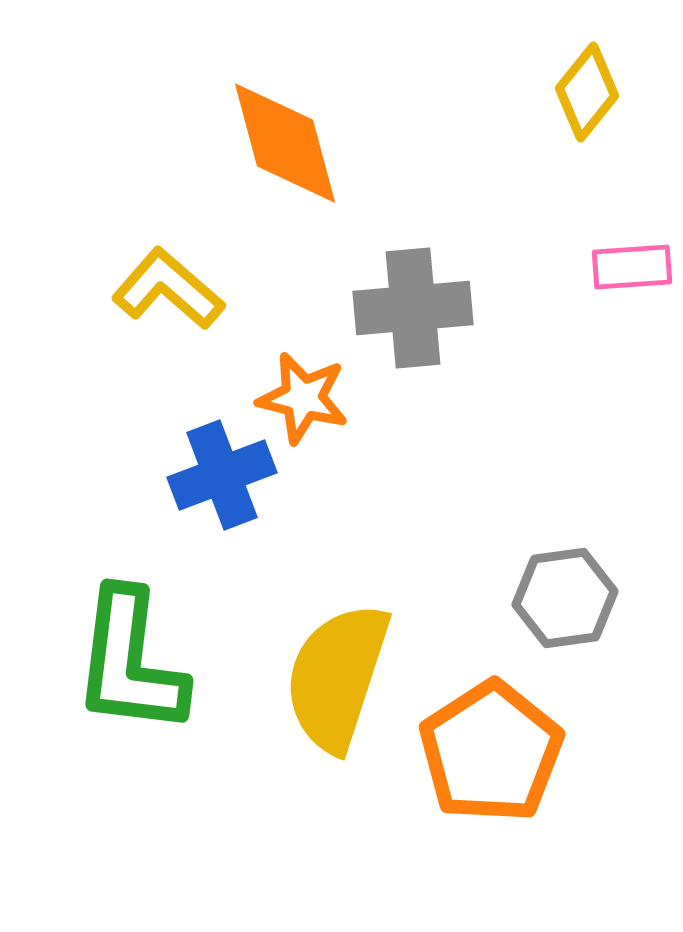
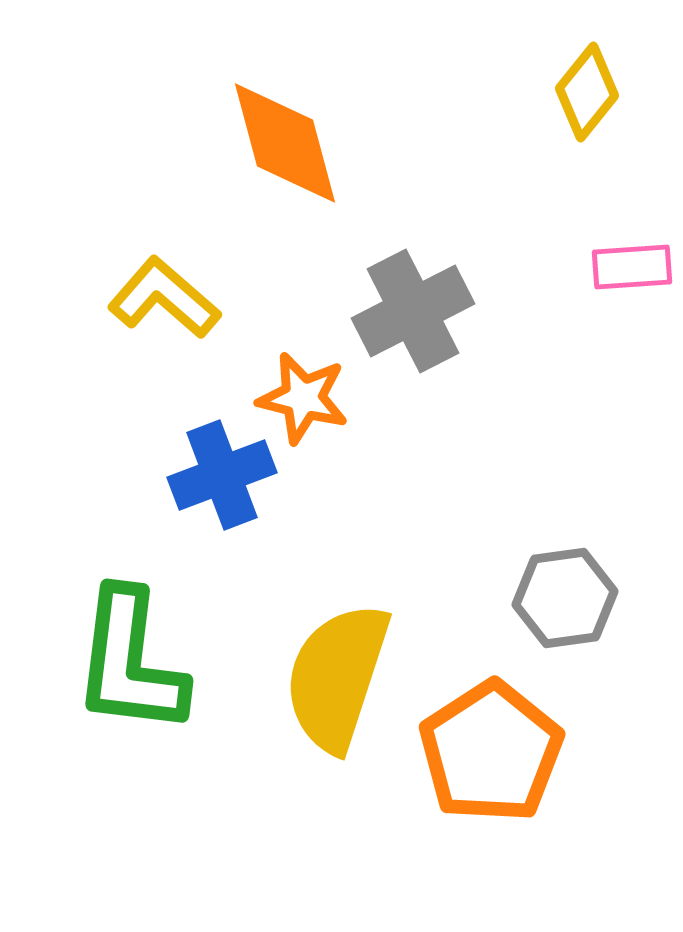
yellow L-shape: moved 4 px left, 9 px down
gray cross: moved 3 px down; rotated 22 degrees counterclockwise
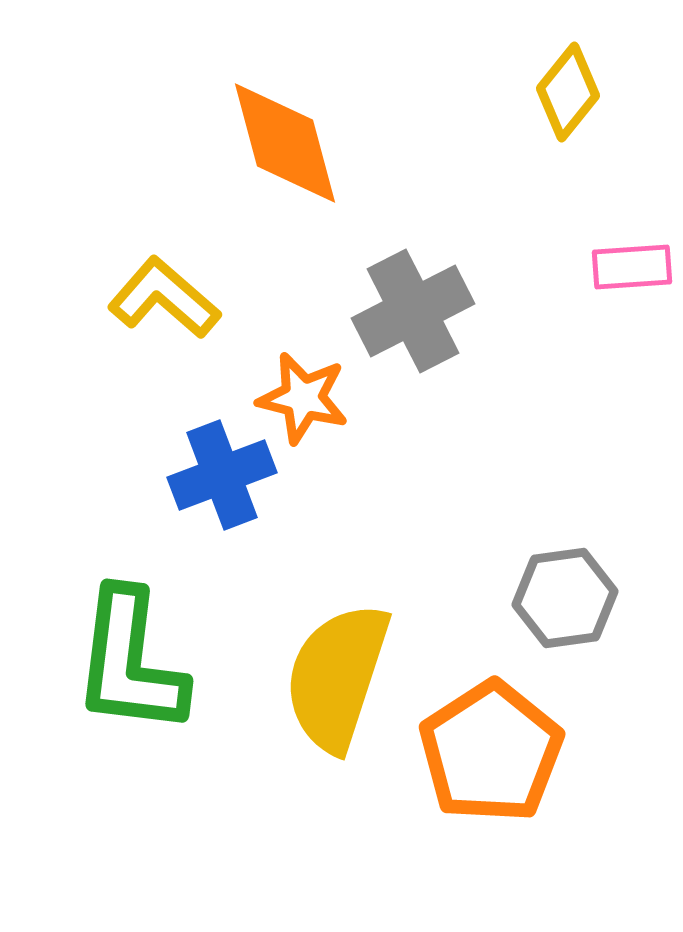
yellow diamond: moved 19 px left
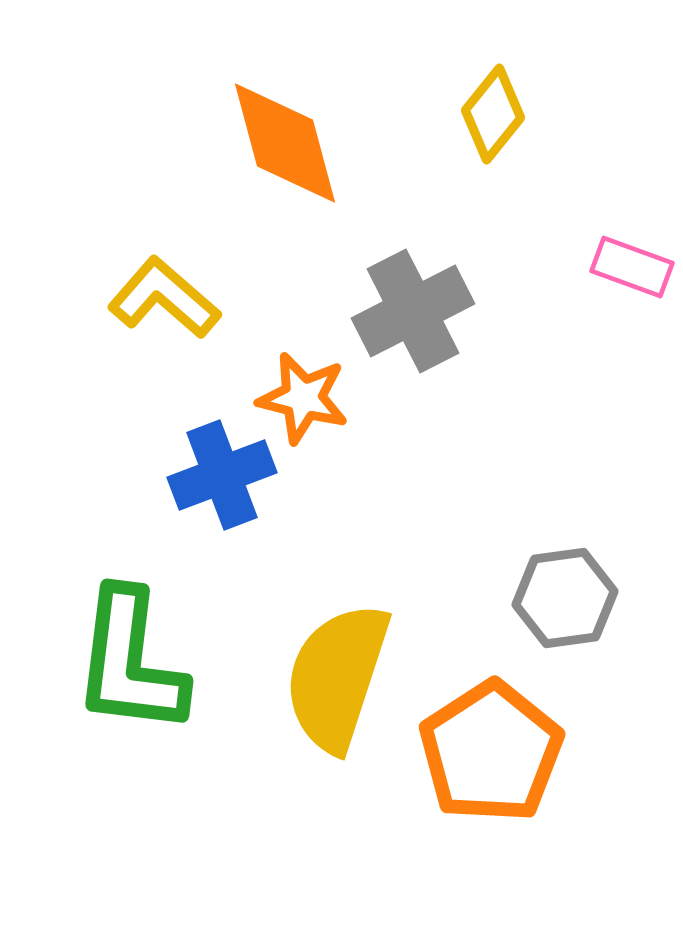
yellow diamond: moved 75 px left, 22 px down
pink rectangle: rotated 24 degrees clockwise
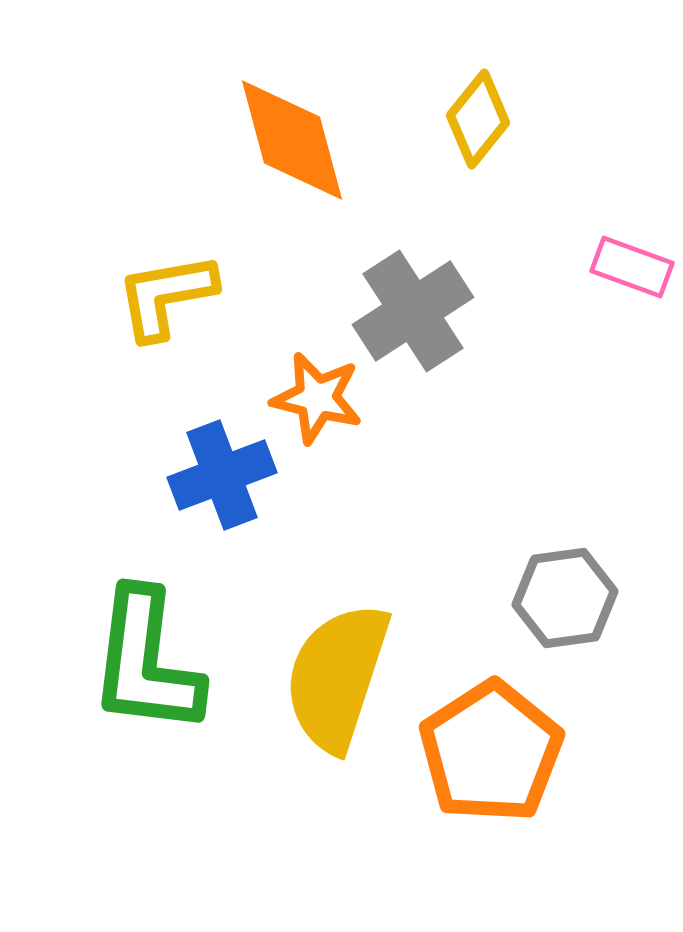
yellow diamond: moved 15 px left, 5 px down
orange diamond: moved 7 px right, 3 px up
yellow L-shape: moved 2 px right, 2 px up; rotated 51 degrees counterclockwise
gray cross: rotated 6 degrees counterclockwise
orange star: moved 14 px right
green L-shape: moved 16 px right
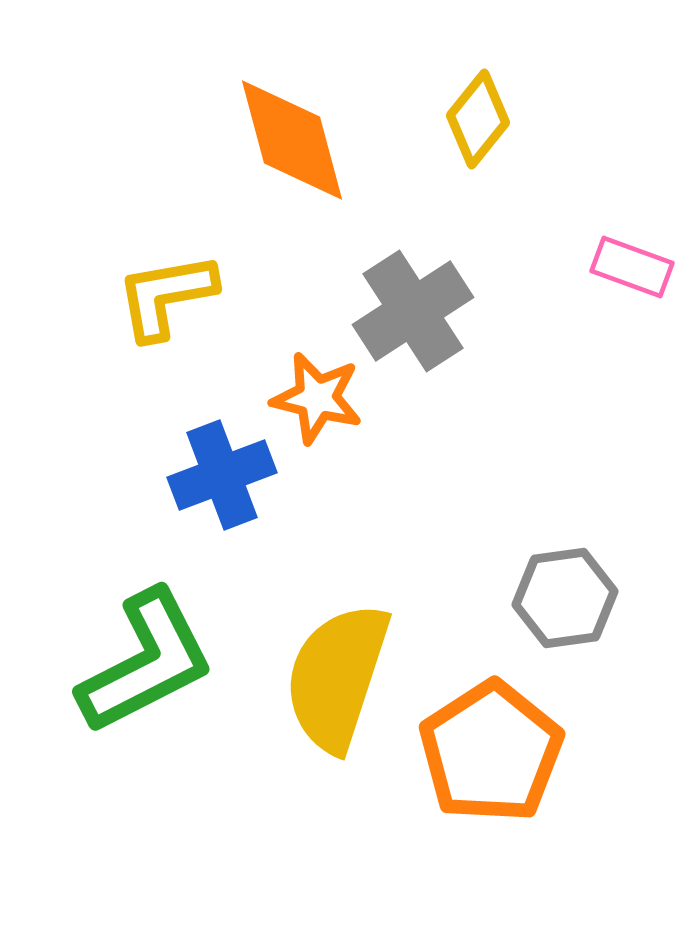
green L-shape: rotated 124 degrees counterclockwise
